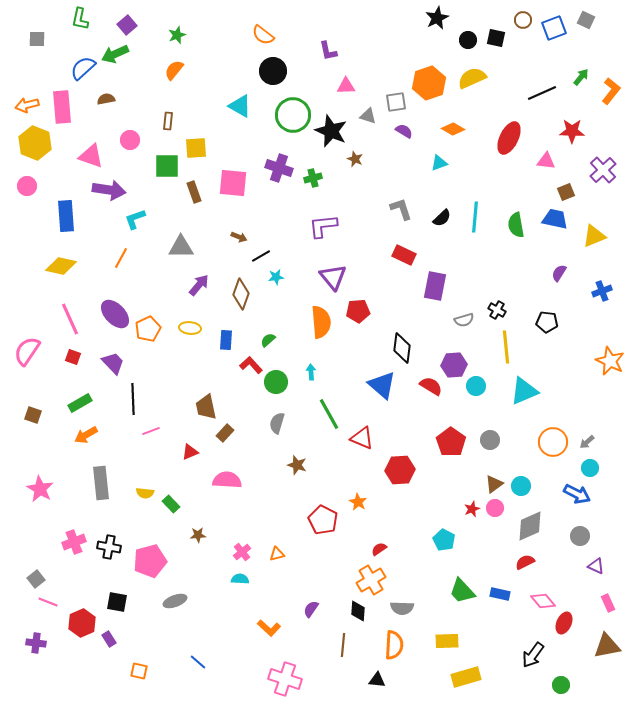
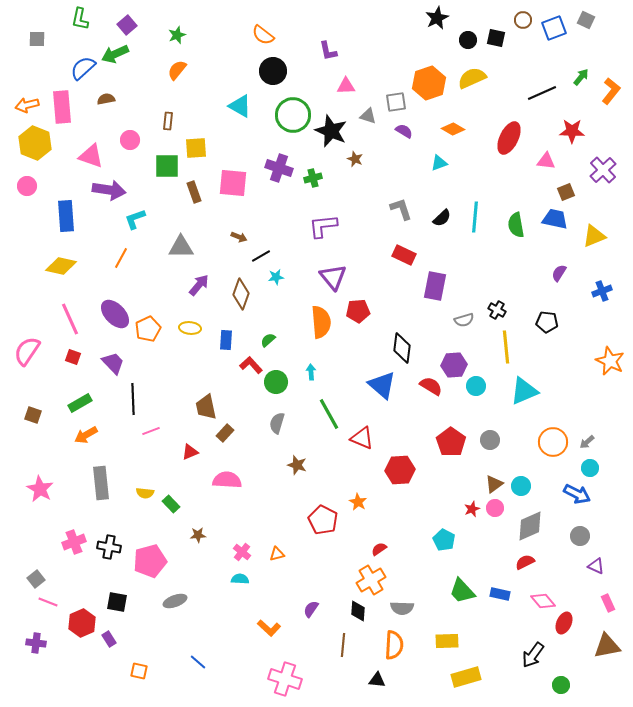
orange semicircle at (174, 70): moved 3 px right
pink cross at (242, 552): rotated 12 degrees counterclockwise
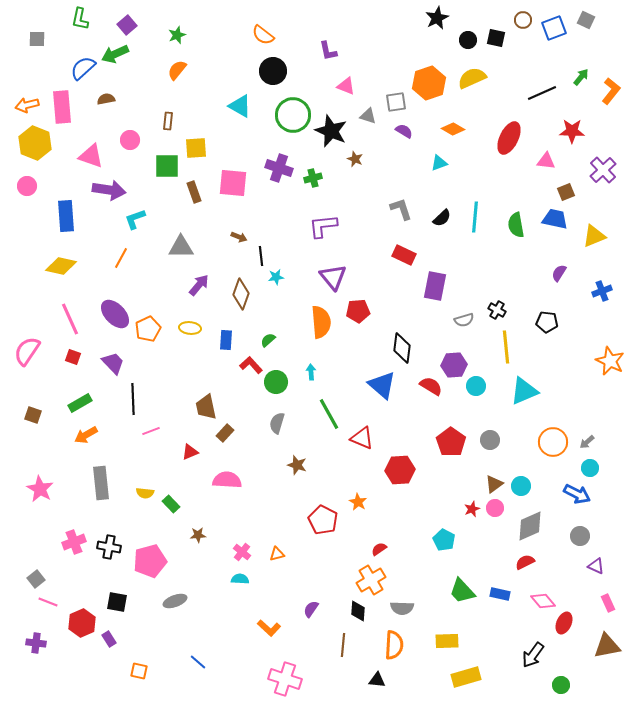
pink triangle at (346, 86): rotated 24 degrees clockwise
black line at (261, 256): rotated 66 degrees counterclockwise
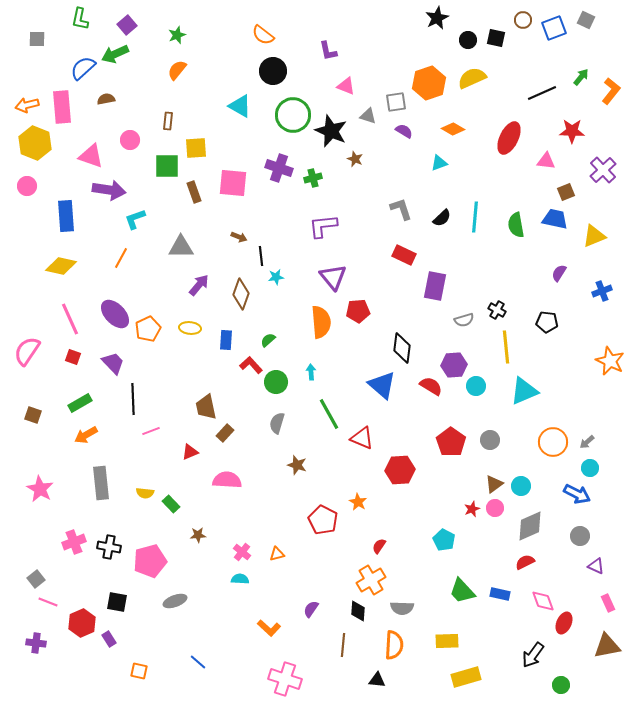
red semicircle at (379, 549): moved 3 px up; rotated 21 degrees counterclockwise
pink diamond at (543, 601): rotated 20 degrees clockwise
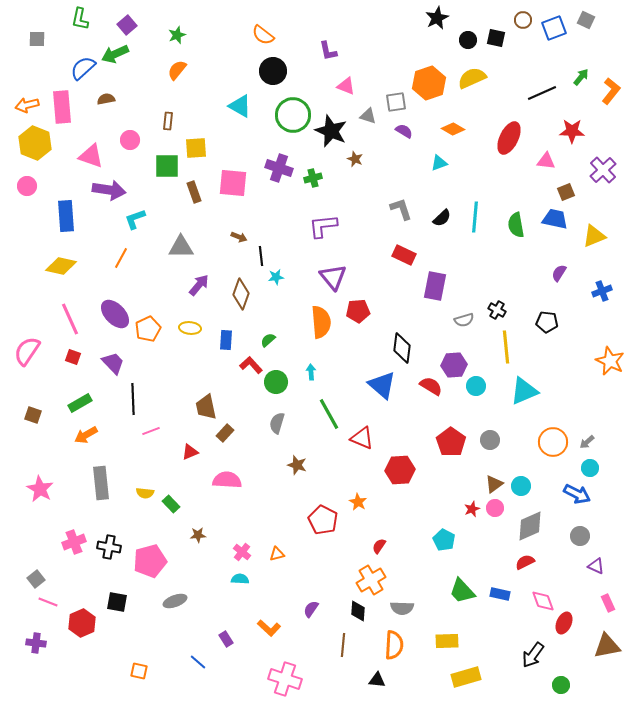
purple rectangle at (109, 639): moved 117 px right
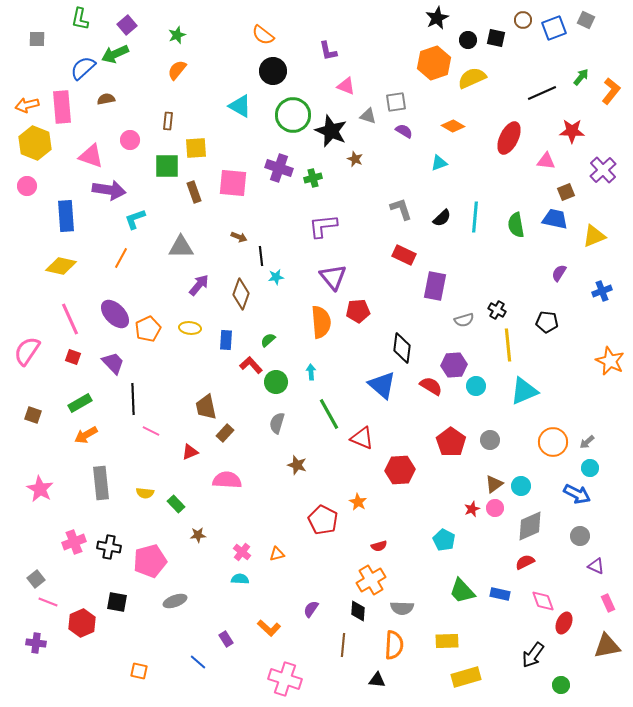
orange hexagon at (429, 83): moved 5 px right, 20 px up
orange diamond at (453, 129): moved 3 px up
yellow line at (506, 347): moved 2 px right, 2 px up
pink line at (151, 431): rotated 48 degrees clockwise
green rectangle at (171, 504): moved 5 px right
red semicircle at (379, 546): rotated 140 degrees counterclockwise
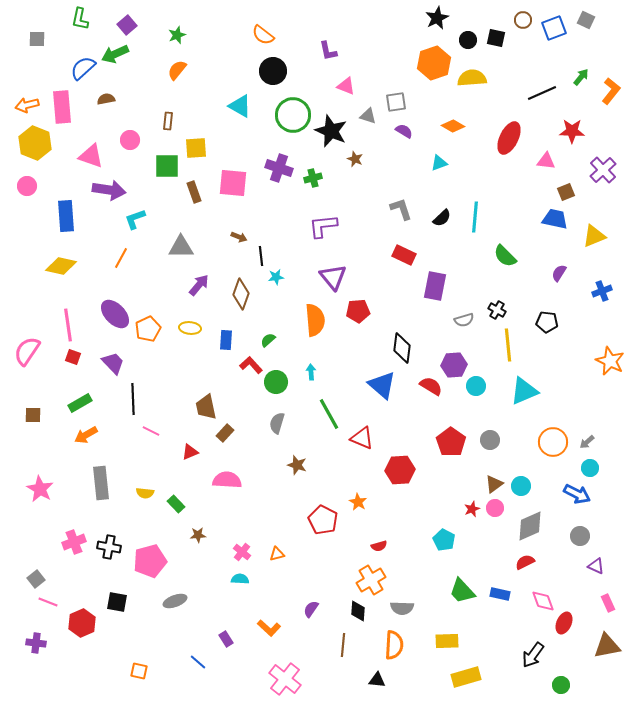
yellow semicircle at (472, 78): rotated 20 degrees clockwise
green semicircle at (516, 225): moved 11 px left, 31 px down; rotated 35 degrees counterclockwise
pink line at (70, 319): moved 2 px left, 6 px down; rotated 16 degrees clockwise
orange semicircle at (321, 322): moved 6 px left, 2 px up
brown square at (33, 415): rotated 18 degrees counterclockwise
pink cross at (285, 679): rotated 20 degrees clockwise
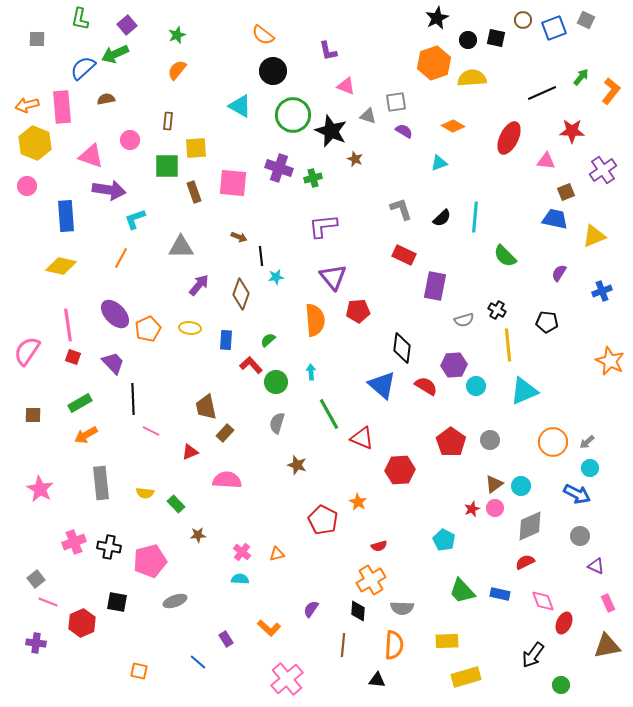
purple cross at (603, 170): rotated 8 degrees clockwise
red semicircle at (431, 386): moved 5 px left
pink cross at (285, 679): moved 2 px right; rotated 12 degrees clockwise
